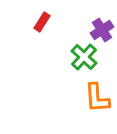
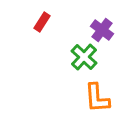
purple cross: rotated 20 degrees counterclockwise
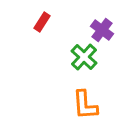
orange L-shape: moved 12 px left, 7 px down
